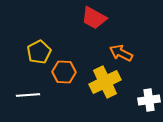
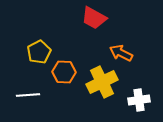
yellow cross: moved 3 px left
white cross: moved 10 px left
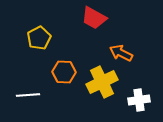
yellow pentagon: moved 14 px up
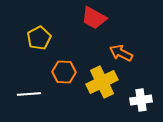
white line: moved 1 px right, 1 px up
white cross: moved 2 px right
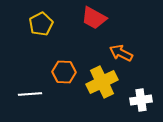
yellow pentagon: moved 2 px right, 14 px up
white line: moved 1 px right
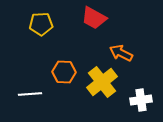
yellow pentagon: rotated 25 degrees clockwise
yellow cross: rotated 12 degrees counterclockwise
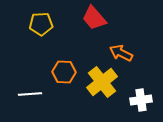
red trapezoid: rotated 20 degrees clockwise
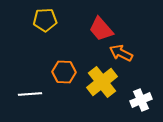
red trapezoid: moved 7 px right, 11 px down
yellow pentagon: moved 4 px right, 4 px up
white cross: rotated 15 degrees counterclockwise
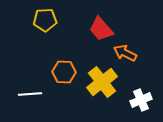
orange arrow: moved 4 px right
